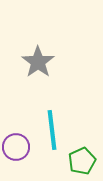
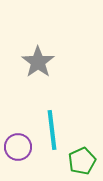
purple circle: moved 2 px right
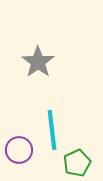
purple circle: moved 1 px right, 3 px down
green pentagon: moved 5 px left, 2 px down
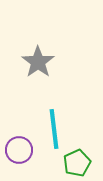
cyan line: moved 2 px right, 1 px up
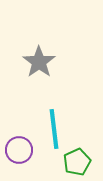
gray star: moved 1 px right
green pentagon: moved 1 px up
